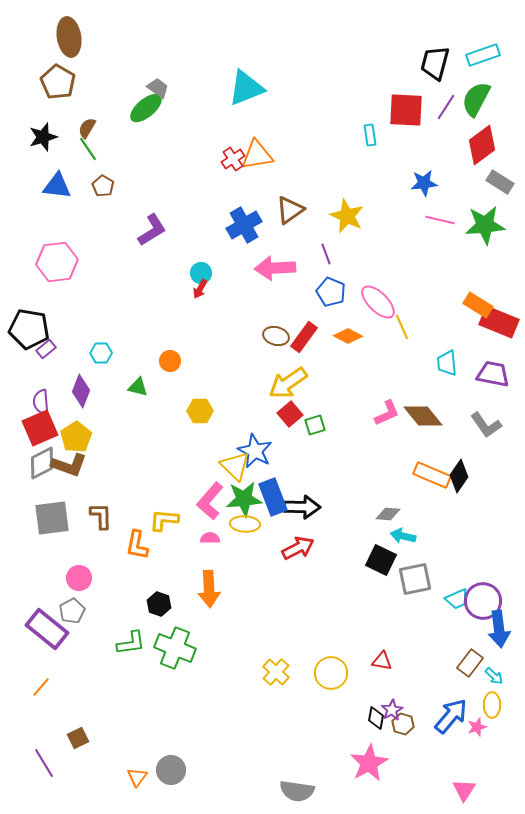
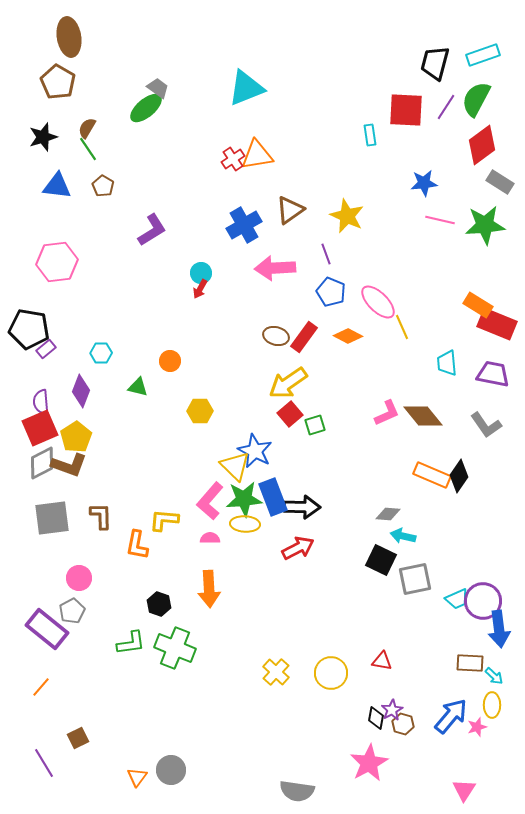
red rectangle at (499, 322): moved 2 px left, 2 px down
brown rectangle at (470, 663): rotated 56 degrees clockwise
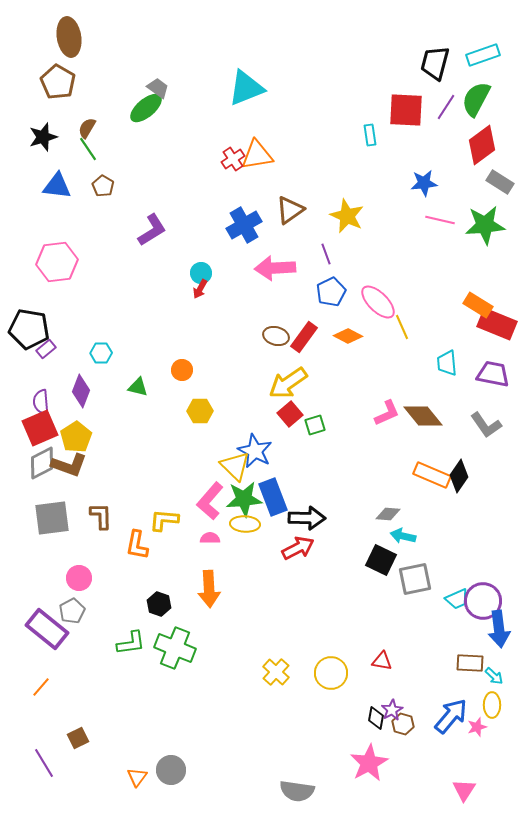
blue pentagon at (331, 292): rotated 24 degrees clockwise
orange circle at (170, 361): moved 12 px right, 9 px down
black arrow at (302, 507): moved 5 px right, 11 px down
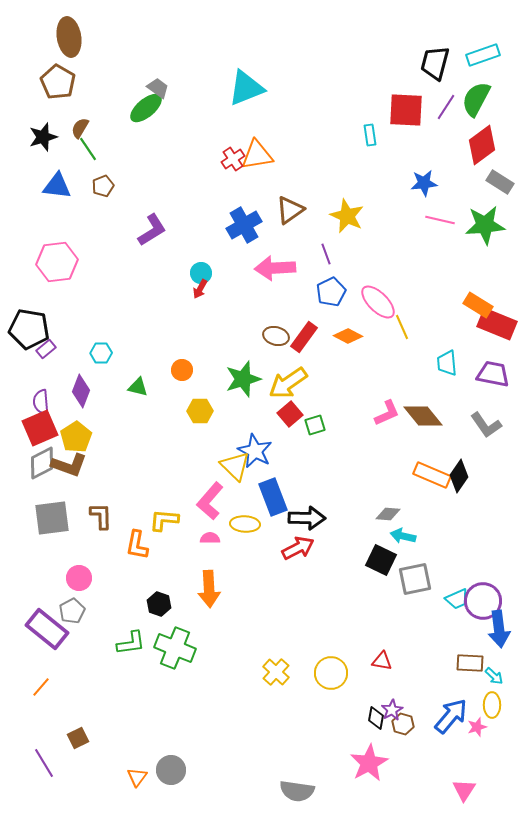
brown semicircle at (87, 128): moved 7 px left
brown pentagon at (103, 186): rotated 20 degrees clockwise
green star at (244, 499): moved 1 px left, 120 px up; rotated 12 degrees counterclockwise
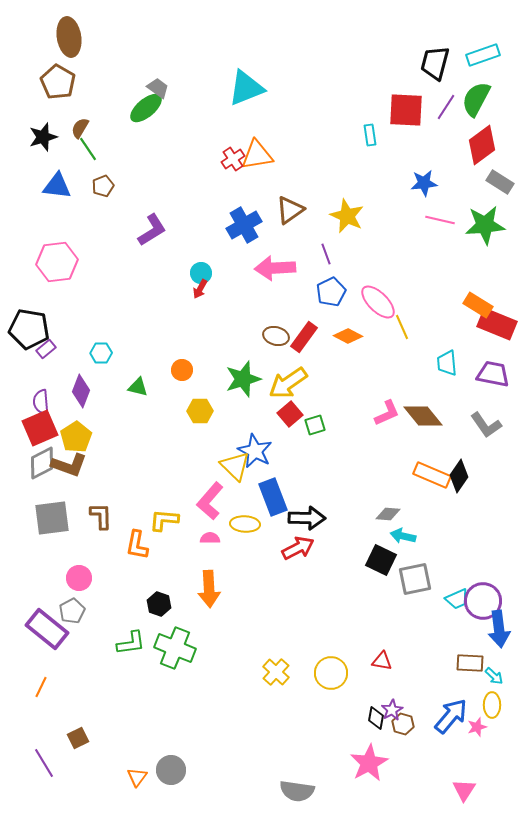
orange line at (41, 687): rotated 15 degrees counterclockwise
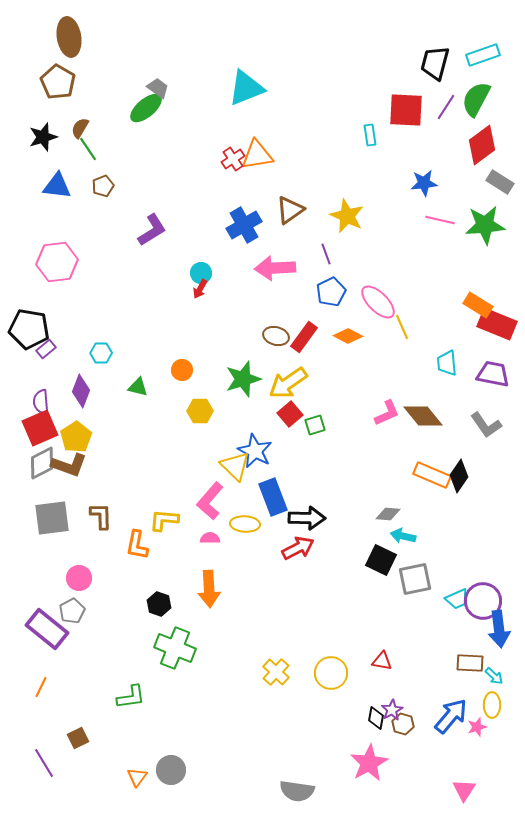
green L-shape at (131, 643): moved 54 px down
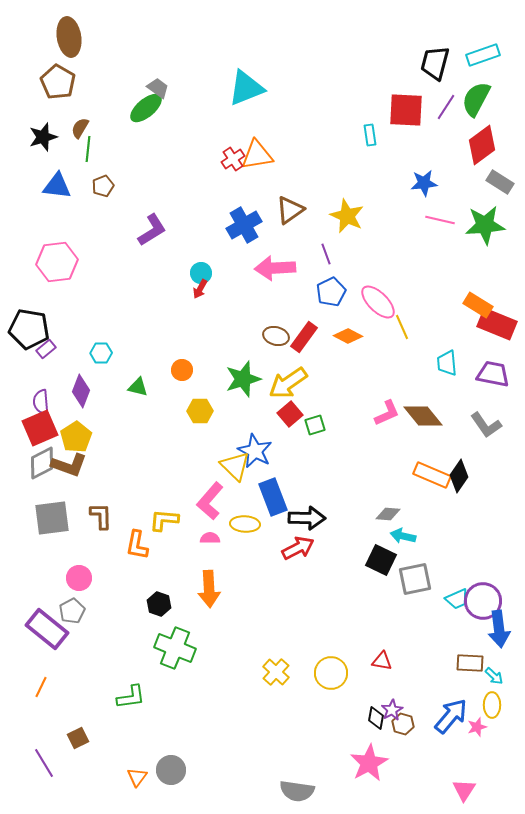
green line at (88, 149): rotated 40 degrees clockwise
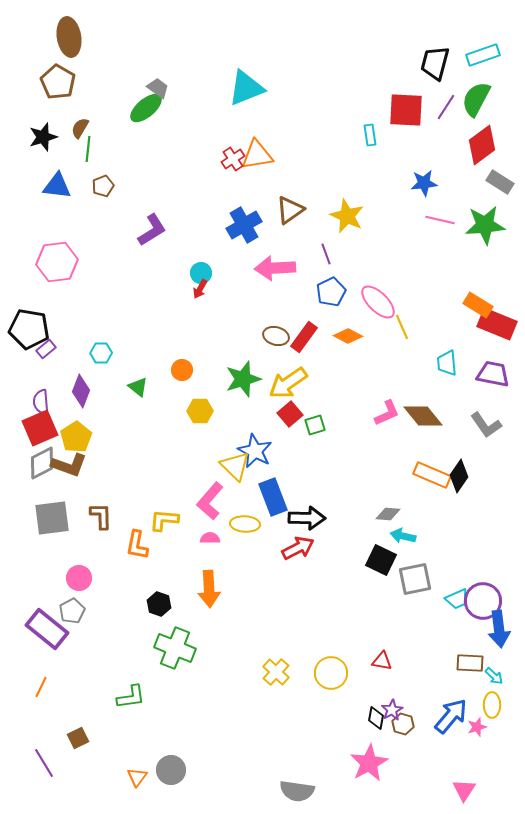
green triangle at (138, 387): rotated 25 degrees clockwise
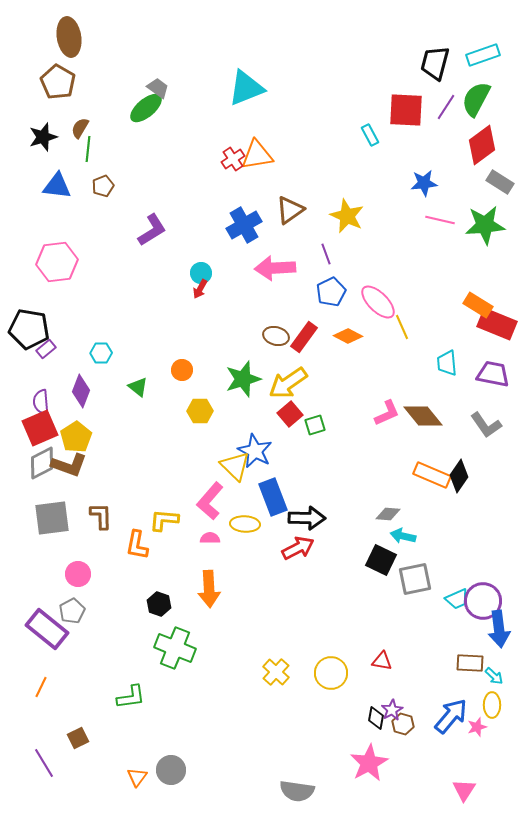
cyan rectangle at (370, 135): rotated 20 degrees counterclockwise
pink circle at (79, 578): moved 1 px left, 4 px up
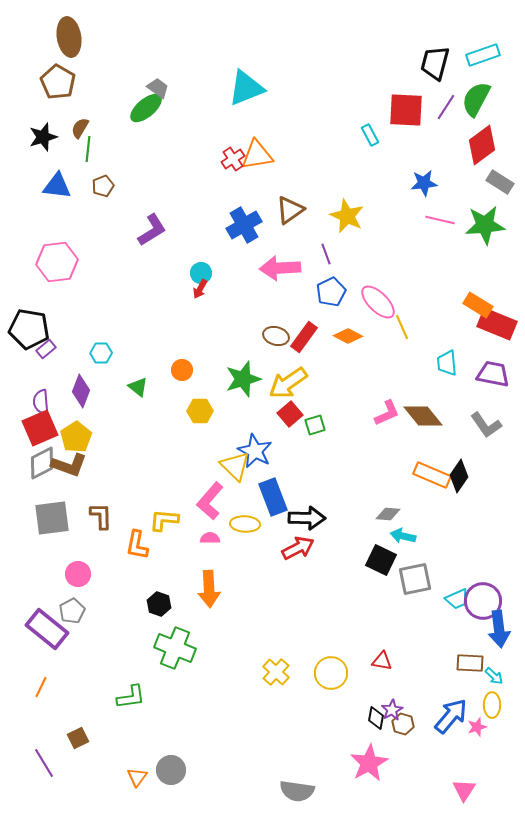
pink arrow at (275, 268): moved 5 px right
